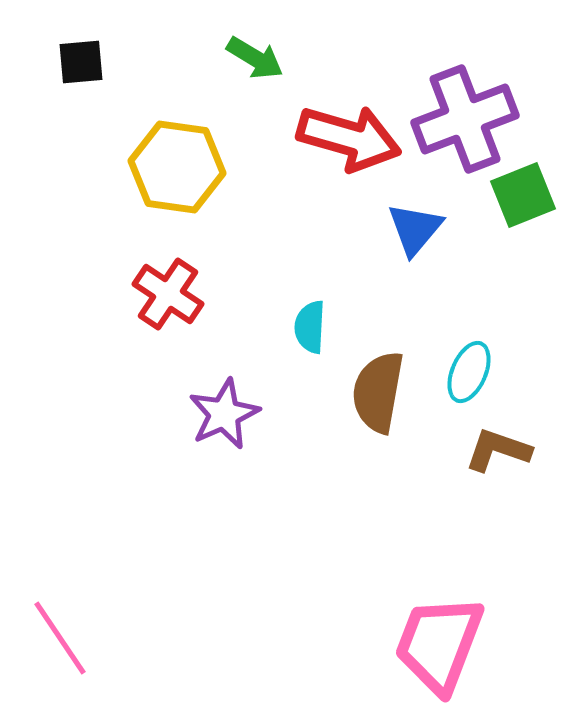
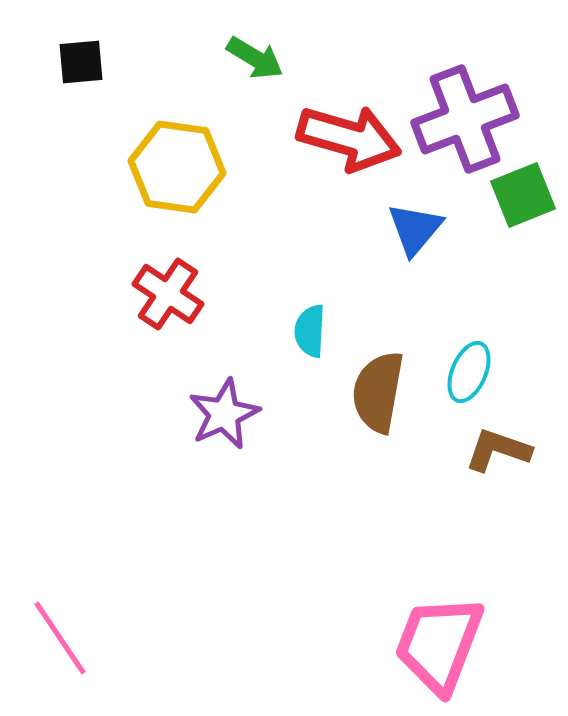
cyan semicircle: moved 4 px down
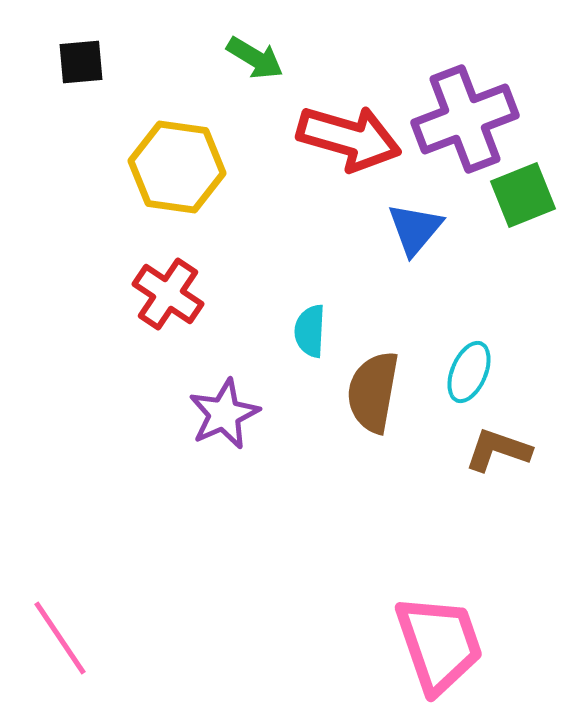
brown semicircle: moved 5 px left
pink trapezoid: rotated 140 degrees clockwise
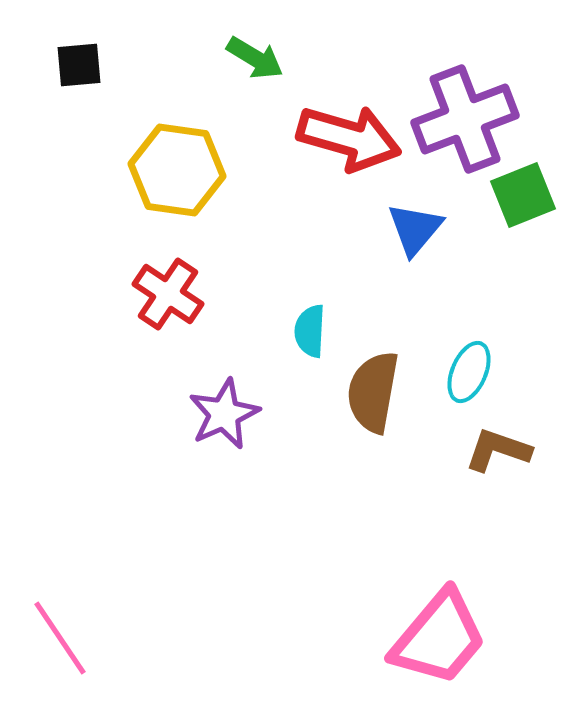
black square: moved 2 px left, 3 px down
yellow hexagon: moved 3 px down
pink trapezoid: moved 6 px up; rotated 59 degrees clockwise
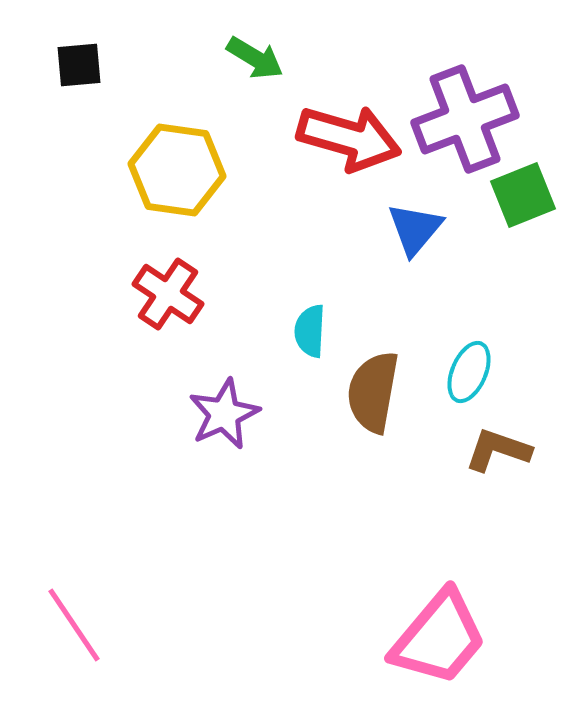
pink line: moved 14 px right, 13 px up
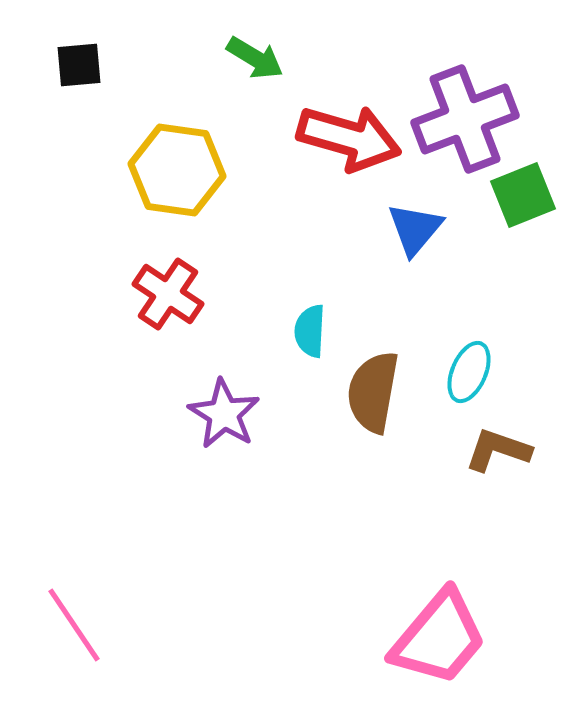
purple star: rotated 16 degrees counterclockwise
